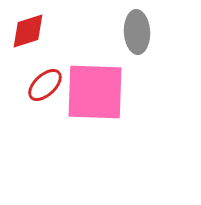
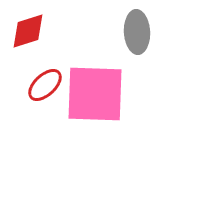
pink square: moved 2 px down
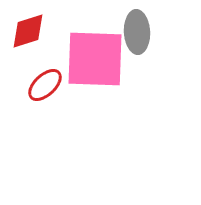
pink square: moved 35 px up
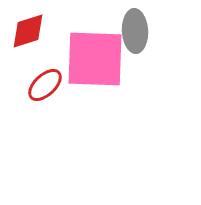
gray ellipse: moved 2 px left, 1 px up
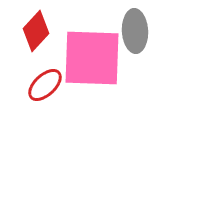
red diamond: moved 8 px right; rotated 30 degrees counterclockwise
pink square: moved 3 px left, 1 px up
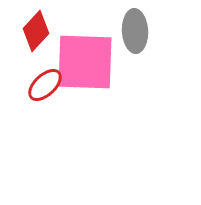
pink square: moved 7 px left, 4 px down
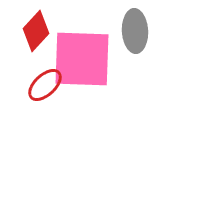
pink square: moved 3 px left, 3 px up
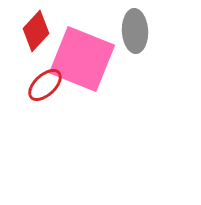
pink square: rotated 20 degrees clockwise
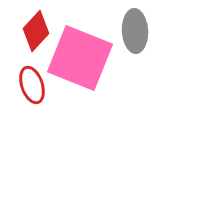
pink square: moved 2 px left, 1 px up
red ellipse: moved 13 px left; rotated 66 degrees counterclockwise
